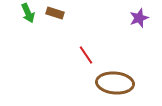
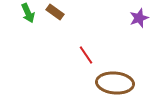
brown rectangle: moved 1 px up; rotated 18 degrees clockwise
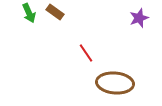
green arrow: moved 1 px right
red line: moved 2 px up
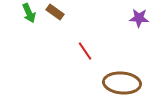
purple star: rotated 24 degrees clockwise
red line: moved 1 px left, 2 px up
brown ellipse: moved 7 px right
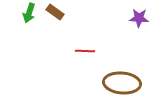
green arrow: rotated 42 degrees clockwise
red line: rotated 54 degrees counterclockwise
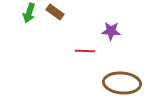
purple star: moved 28 px left, 13 px down
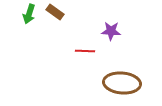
green arrow: moved 1 px down
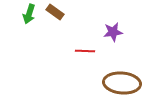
purple star: moved 2 px right, 1 px down; rotated 12 degrees counterclockwise
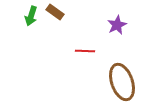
green arrow: moved 2 px right, 2 px down
purple star: moved 4 px right, 7 px up; rotated 18 degrees counterclockwise
brown ellipse: moved 1 px up; rotated 66 degrees clockwise
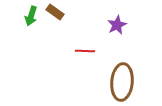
brown ellipse: rotated 24 degrees clockwise
